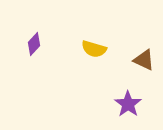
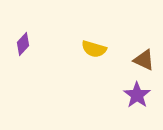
purple diamond: moved 11 px left
purple star: moved 9 px right, 9 px up
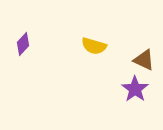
yellow semicircle: moved 3 px up
purple star: moved 2 px left, 6 px up
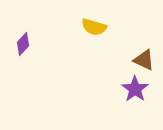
yellow semicircle: moved 19 px up
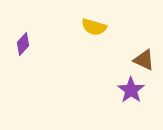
purple star: moved 4 px left, 1 px down
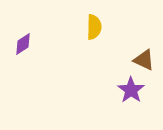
yellow semicircle: rotated 105 degrees counterclockwise
purple diamond: rotated 15 degrees clockwise
